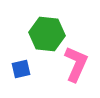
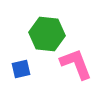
pink L-shape: rotated 45 degrees counterclockwise
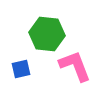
pink L-shape: moved 1 px left, 2 px down
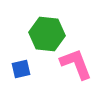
pink L-shape: moved 1 px right, 2 px up
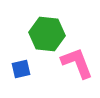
pink L-shape: moved 1 px right, 1 px up
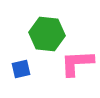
pink L-shape: rotated 72 degrees counterclockwise
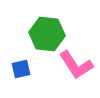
pink L-shape: moved 1 px left, 2 px down; rotated 120 degrees counterclockwise
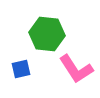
pink L-shape: moved 4 px down
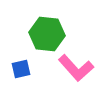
pink L-shape: moved 1 px up; rotated 9 degrees counterclockwise
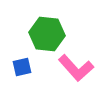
blue square: moved 1 px right, 2 px up
